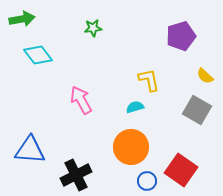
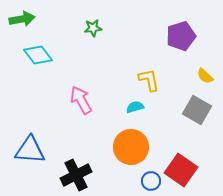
blue circle: moved 4 px right
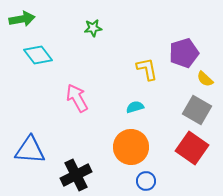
purple pentagon: moved 3 px right, 17 px down
yellow semicircle: moved 3 px down
yellow L-shape: moved 2 px left, 11 px up
pink arrow: moved 4 px left, 2 px up
red square: moved 11 px right, 22 px up
blue circle: moved 5 px left
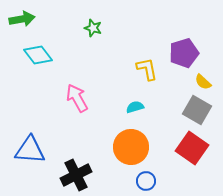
green star: rotated 24 degrees clockwise
yellow semicircle: moved 2 px left, 3 px down
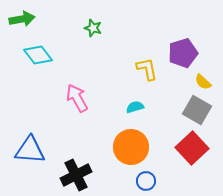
purple pentagon: moved 1 px left
red square: rotated 12 degrees clockwise
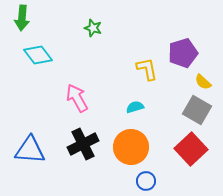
green arrow: moved 1 px up; rotated 105 degrees clockwise
red square: moved 1 px left, 1 px down
black cross: moved 7 px right, 31 px up
